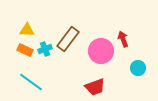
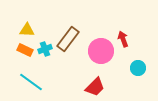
red trapezoid: rotated 25 degrees counterclockwise
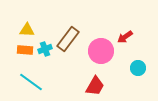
red arrow: moved 2 px right, 2 px up; rotated 105 degrees counterclockwise
orange rectangle: rotated 21 degrees counterclockwise
red trapezoid: moved 1 px up; rotated 15 degrees counterclockwise
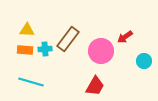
cyan cross: rotated 16 degrees clockwise
cyan circle: moved 6 px right, 7 px up
cyan line: rotated 20 degrees counterclockwise
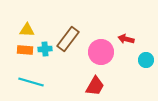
red arrow: moved 1 px right, 2 px down; rotated 49 degrees clockwise
pink circle: moved 1 px down
cyan circle: moved 2 px right, 1 px up
